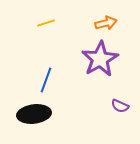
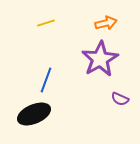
purple semicircle: moved 7 px up
black ellipse: rotated 16 degrees counterclockwise
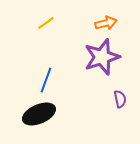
yellow line: rotated 18 degrees counterclockwise
purple star: moved 2 px right, 2 px up; rotated 12 degrees clockwise
purple semicircle: rotated 126 degrees counterclockwise
black ellipse: moved 5 px right
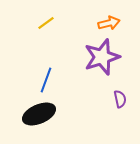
orange arrow: moved 3 px right
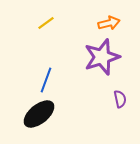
black ellipse: rotated 16 degrees counterclockwise
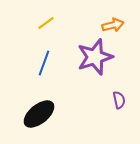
orange arrow: moved 4 px right, 2 px down
purple star: moved 7 px left
blue line: moved 2 px left, 17 px up
purple semicircle: moved 1 px left, 1 px down
